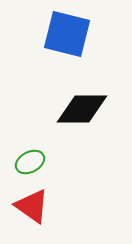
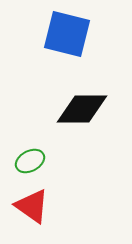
green ellipse: moved 1 px up
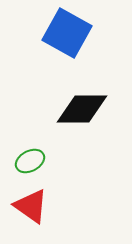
blue square: moved 1 px up; rotated 15 degrees clockwise
red triangle: moved 1 px left
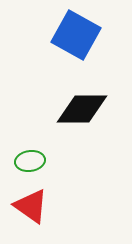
blue square: moved 9 px right, 2 px down
green ellipse: rotated 20 degrees clockwise
